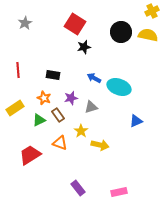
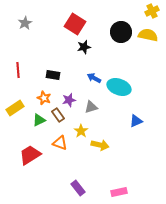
purple star: moved 2 px left, 2 px down
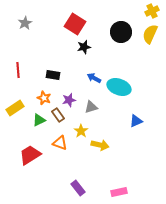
yellow semicircle: moved 2 px right, 1 px up; rotated 78 degrees counterclockwise
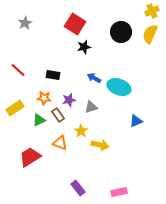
red line: rotated 42 degrees counterclockwise
orange star: rotated 16 degrees counterclockwise
red trapezoid: moved 2 px down
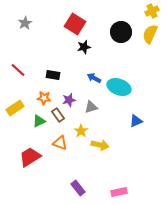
green triangle: moved 1 px down
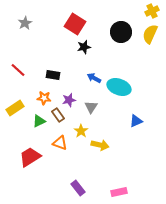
gray triangle: rotated 40 degrees counterclockwise
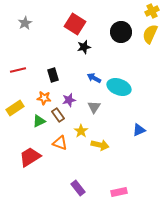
red line: rotated 56 degrees counterclockwise
black rectangle: rotated 64 degrees clockwise
gray triangle: moved 3 px right
blue triangle: moved 3 px right, 9 px down
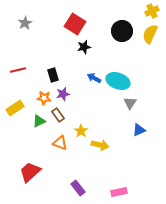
black circle: moved 1 px right, 1 px up
cyan ellipse: moved 1 px left, 6 px up
purple star: moved 6 px left, 6 px up
gray triangle: moved 36 px right, 4 px up
red trapezoid: moved 15 px down; rotated 10 degrees counterclockwise
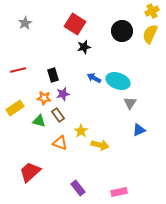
green triangle: rotated 40 degrees clockwise
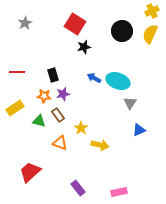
red line: moved 1 px left, 2 px down; rotated 14 degrees clockwise
orange star: moved 2 px up
yellow star: moved 3 px up
